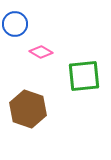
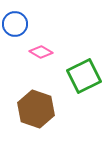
green square: rotated 20 degrees counterclockwise
brown hexagon: moved 8 px right
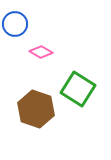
green square: moved 6 px left, 13 px down; rotated 32 degrees counterclockwise
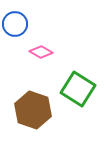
brown hexagon: moved 3 px left, 1 px down
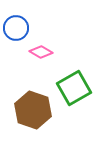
blue circle: moved 1 px right, 4 px down
green square: moved 4 px left, 1 px up; rotated 28 degrees clockwise
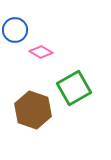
blue circle: moved 1 px left, 2 px down
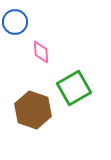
blue circle: moved 8 px up
pink diamond: rotated 55 degrees clockwise
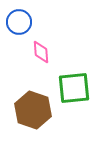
blue circle: moved 4 px right
green square: rotated 24 degrees clockwise
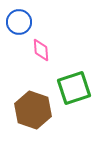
pink diamond: moved 2 px up
green square: rotated 12 degrees counterclockwise
